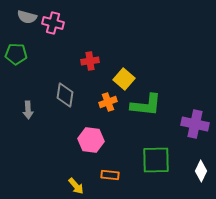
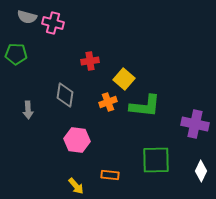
green L-shape: moved 1 px left, 1 px down
pink hexagon: moved 14 px left
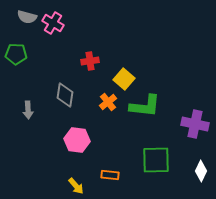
pink cross: rotated 15 degrees clockwise
orange cross: rotated 18 degrees counterclockwise
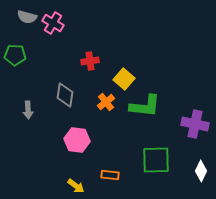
green pentagon: moved 1 px left, 1 px down
orange cross: moved 2 px left
yellow arrow: rotated 12 degrees counterclockwise
